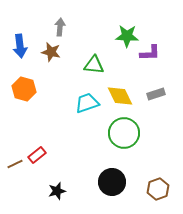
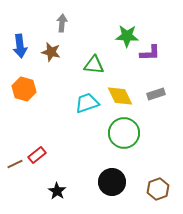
gray arrow: moved 2 px right, 4 px up
black star: rotated 24 degrees counterclockwise
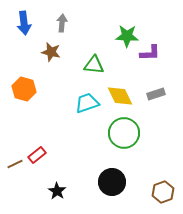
blue arrow: moved 4 px right, 23 px up
brown hexagon: moved 5 px right, 3 px down
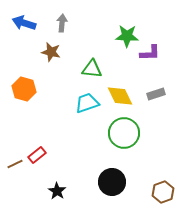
blue arrow: rotated 115 degrees clockwise
green triangle: moved 2 px left, 4 px down
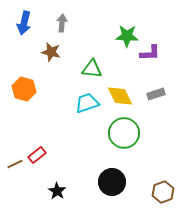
blue arrow: rotated 95 degrees counterclockwise
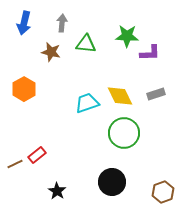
green triangle: moved 6 px left, 25 px up
orange hexagon: rotated 15 degrees clockwise
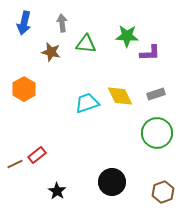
gray arrow: rotated 12 degrees counterclockwise
green circle: moved 33 px right
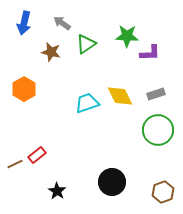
gray arrow: rotated 48 degrees counterclockwise
green triangle: rotated 40 degrees counterclockwise
green circle: moved 1 px right, 3 px up
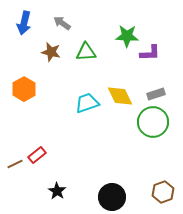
green triangle: moved 8 px down; rotated 30 degrees clockwise
green circle: moved 5 px left, 8 px up
black circle: moved 15 px down
